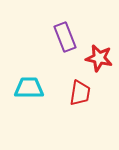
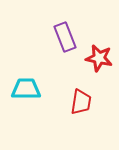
cyan trapezoid: moved 3 px left, 1 px down
red trapezoid: moved 1 px right, 9 px down
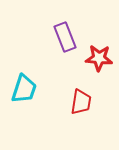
red star: rotated 8 degrees counterclockwise
cyan trapezoid: moved 2 px left; rotated 108 degrees clockwise
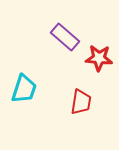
purple rectangle: rotated 28 degrees counterclockwise
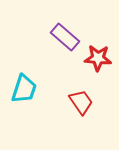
red star: moved 1 px left
red trapezoid: rotated 44 degrees counterclockwise
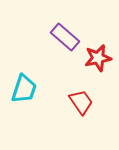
red star: rotated 16 degrees counterclockwise
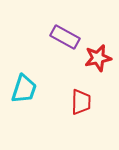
purple rectangle: rotated 12 degrees counterclockwise
red trapezoid: rotated 36 degrees clockwise
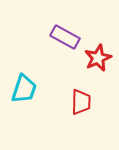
red star: rotated 12 degrees counterclockwise
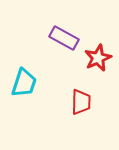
purple rectangle: moved 1 px left, 1 px down
cyan trapezoid: moved 6 px up
